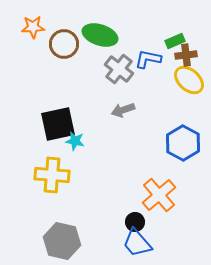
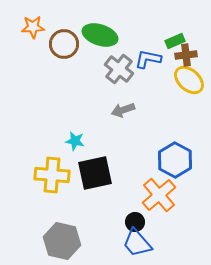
black square: moved 37 px right, 49 px down
blue hexagon: moved 8 px left, 17 px down
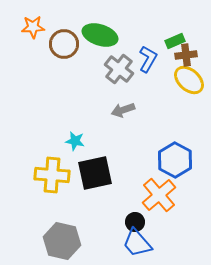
blue L-shape: rotated 108 degrees clockwise
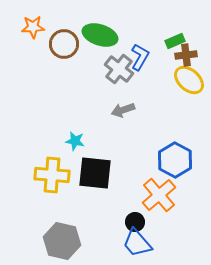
blue L-shape: moved 8 px left, 2 px up
black square: rotated 18 degrees clockwise
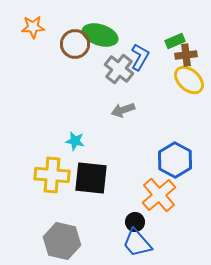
brown circle: moved 11 px right
black square: moved 4 px left, 5 px down
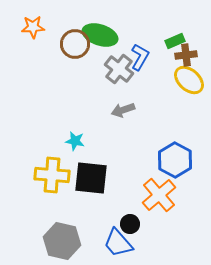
black circle: moved 5 px left, 2 px down
blue trapezoid: moved 19 px left
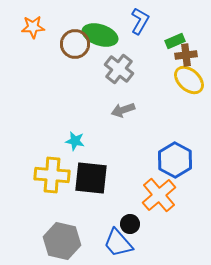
blue L-shape: moved 36 px up
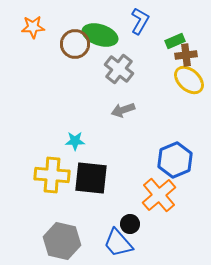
cyan star: rotated 12 degrees counterclockwise
blue hexagon: rotated 8 degrees clockwise
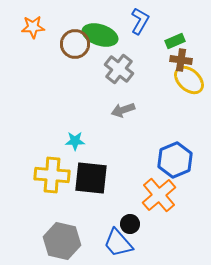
brown cross: moved 5 px left, 5 px down; rotated 15 degrees clockwise
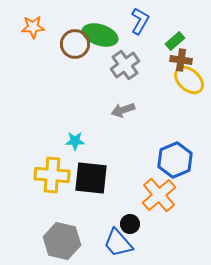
green rectangle: rotated 18 degrees counterclockwise
gray cross: moved 6 px right, 4 px up; rotated 16 degrees clockwise
